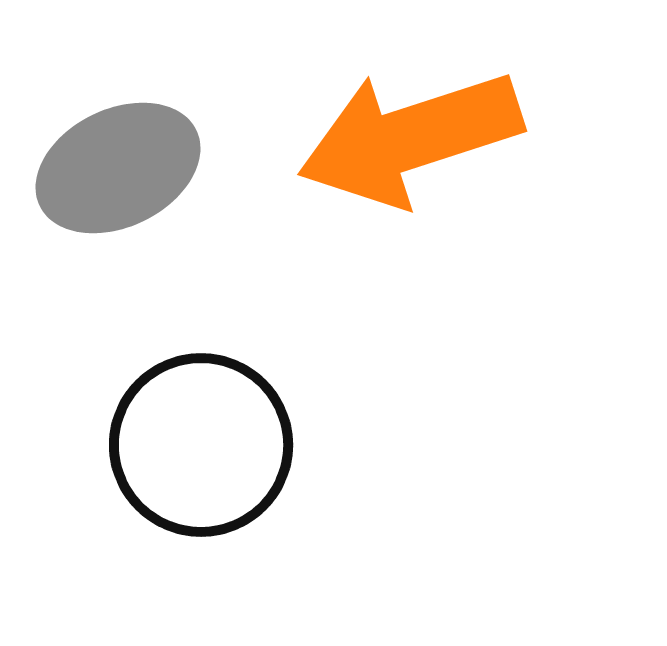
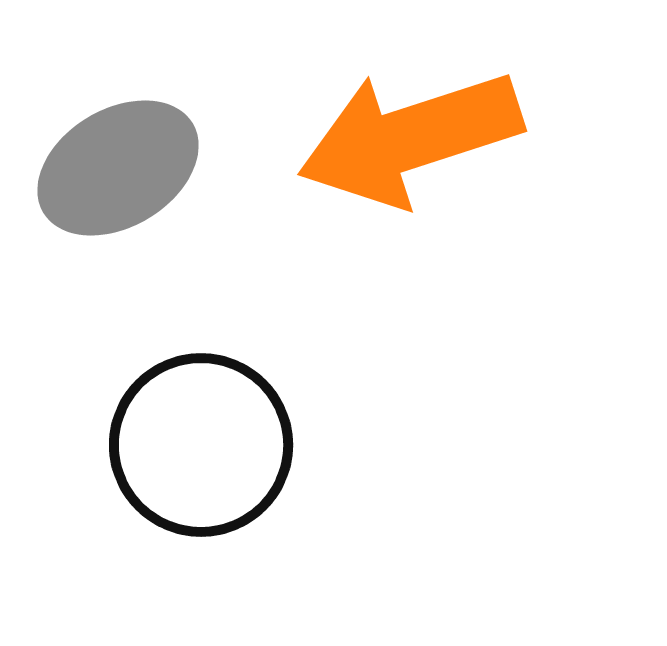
gray ellipse: rotated 5 degrees counterclockwise
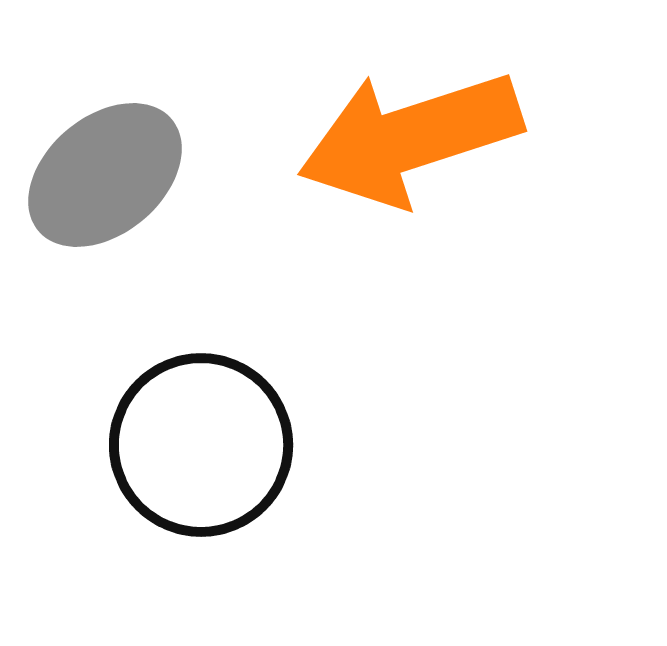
gray ellipse: moved 13 px left, 7 px down; rotated 9 degrees counterclockwise
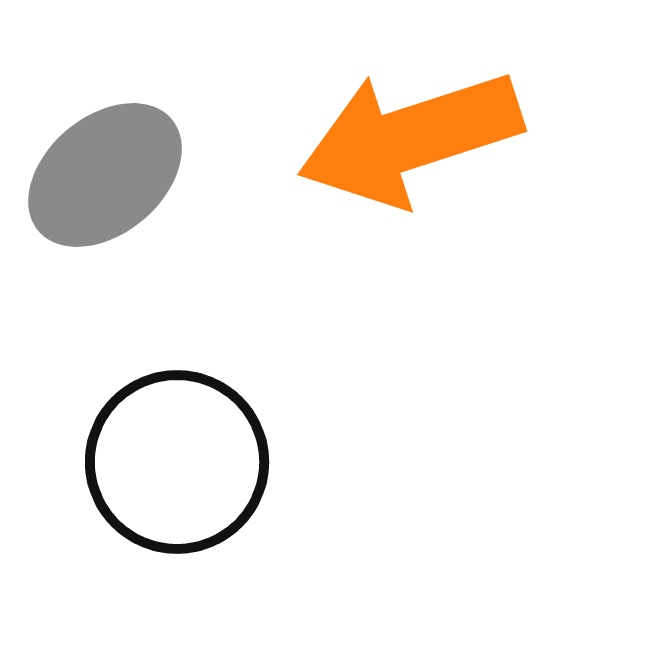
black circle: moved 24 px left, 17 px down
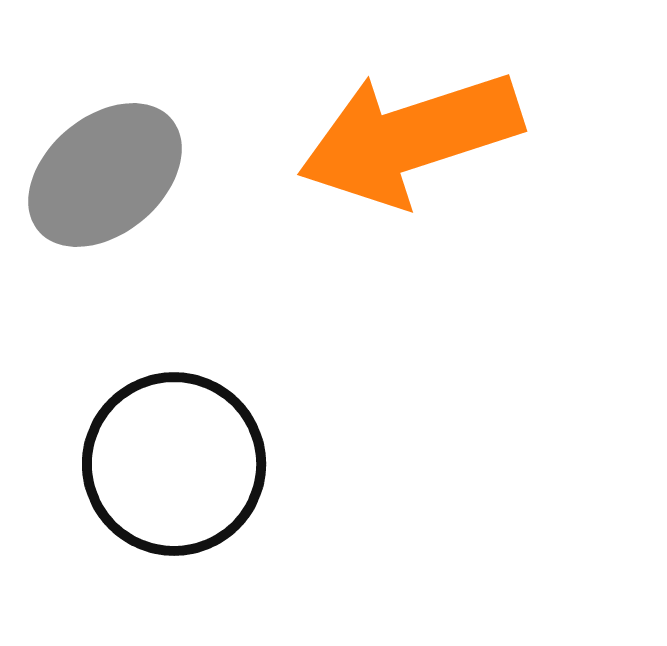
black circle: moved 3 px left, 2 px down
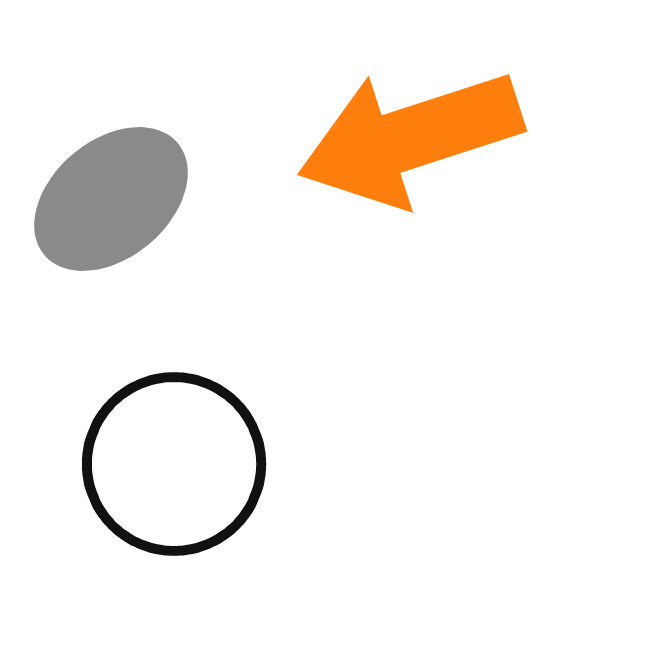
gray ellipse: moved 6 px right, 24 px down
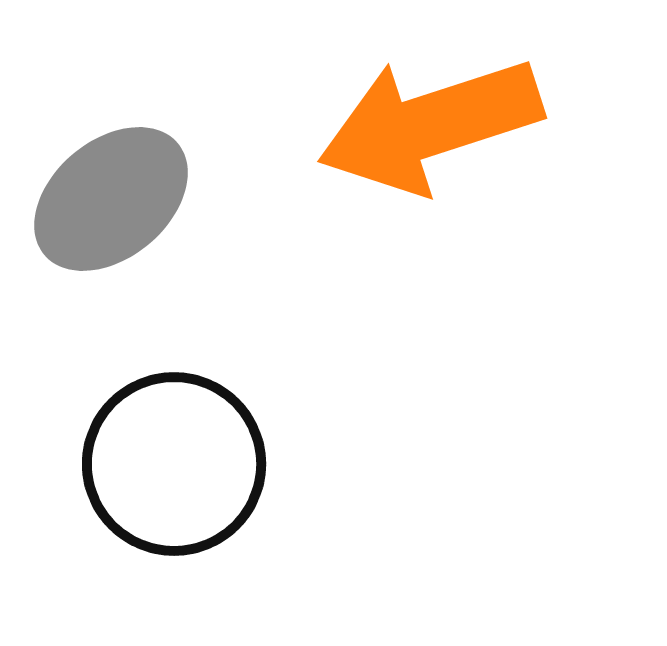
orange arrow: moved 20 px right, 13 px up
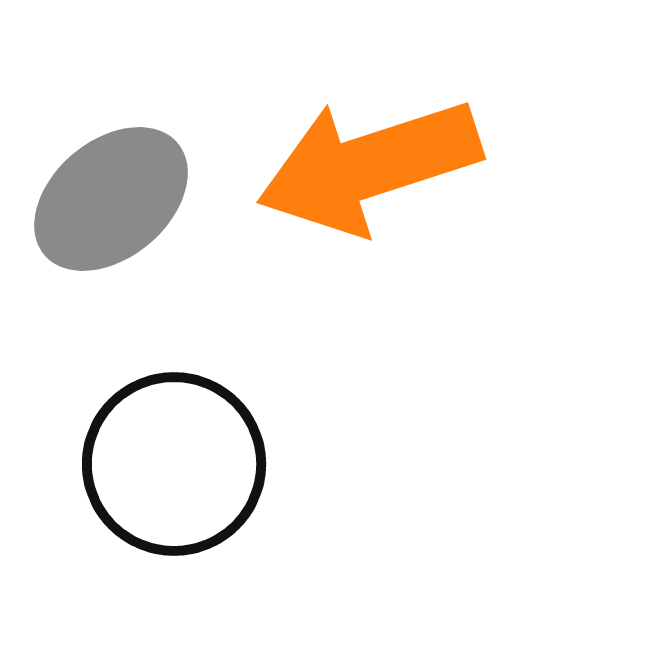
orange arrow: moved 61 px left, 41 px down
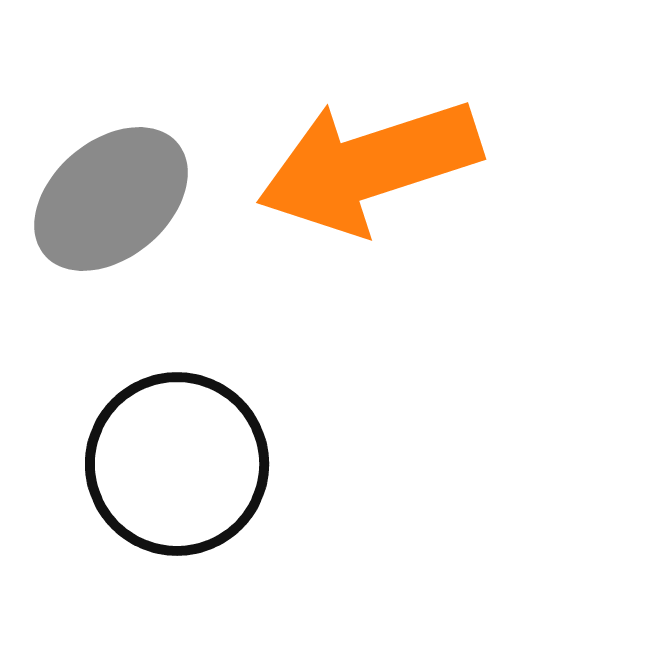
black circle: moved 3 px right
